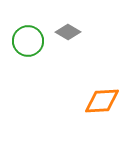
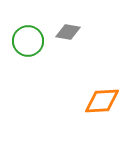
gray diamond: rotated 20 degrees counterclockwise
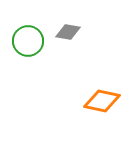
orange diamond: rotated 15 degrees clockwise
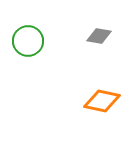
gray diamond: moved 31 px right, 4 px down
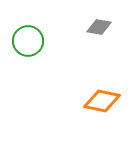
gray diamond: moved 9 px up
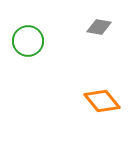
orange diamond: rotated 39 degrees clockwise
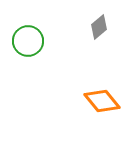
gray diamond: rotated 50 degrees counterclockwise
